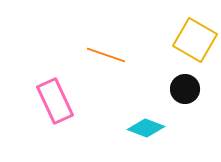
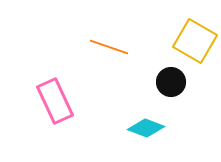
yellow square: moved 1 px down
orange line: moved 3 px right, 8 px up
black circle: moved 14 px left, 7 px up
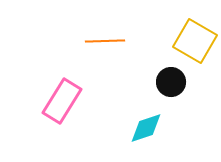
orange line: moved 4 px left, 6 px up; rotated 21 degrees counterclockwise
pink rectangle: moved 7 px right; rotated 57 degrees clockwise
cyan diamond: rotated 39 degrees counterclockwise
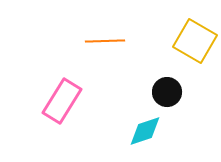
black circle: moved 4 px left, 10 px down
cyan diamond: moved 1 px left, 3 px down
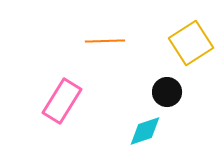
yellow square: moved 4 px left, 2 px down; rotated 27 degrees clockwise
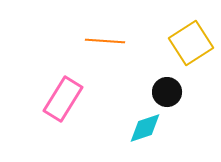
orange line: rotated 6 degrees clockwise
pink rectangle: moved 1 px right, 2 px up
cyan diamond: moved 3 px up
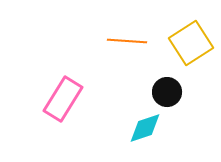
orange line: moved 22 px right
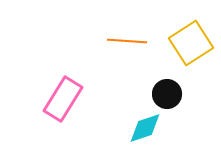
black circle: moved 2 px down
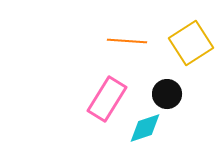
pink rectangle: moved 44 px right
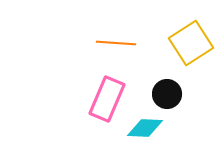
orange line: moved 11 px left, 2 px down
pink rectangle: rotated 9 degrees counterclockwise
cyan diamond: rotated 21 degrees clockwise
